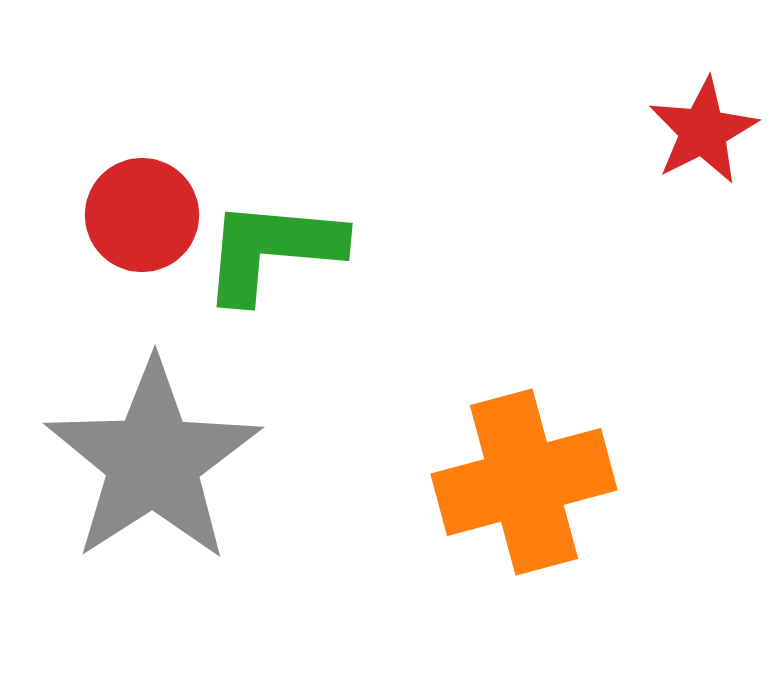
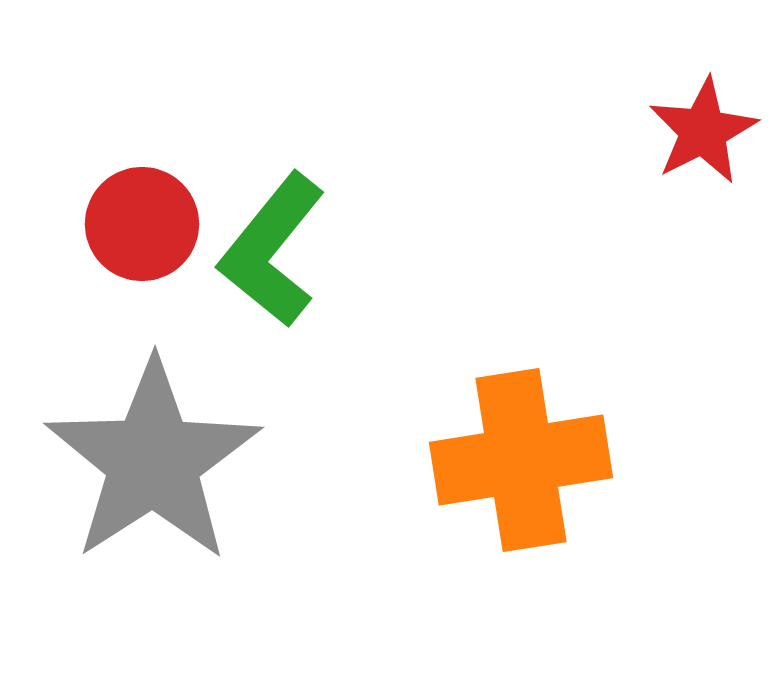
red circle: moved 9 px down
green L-shape: rotated 56 degrees counterclockwise
orange cross: moved 3 px left, 22 px up; rotated 6 degrees clockwise
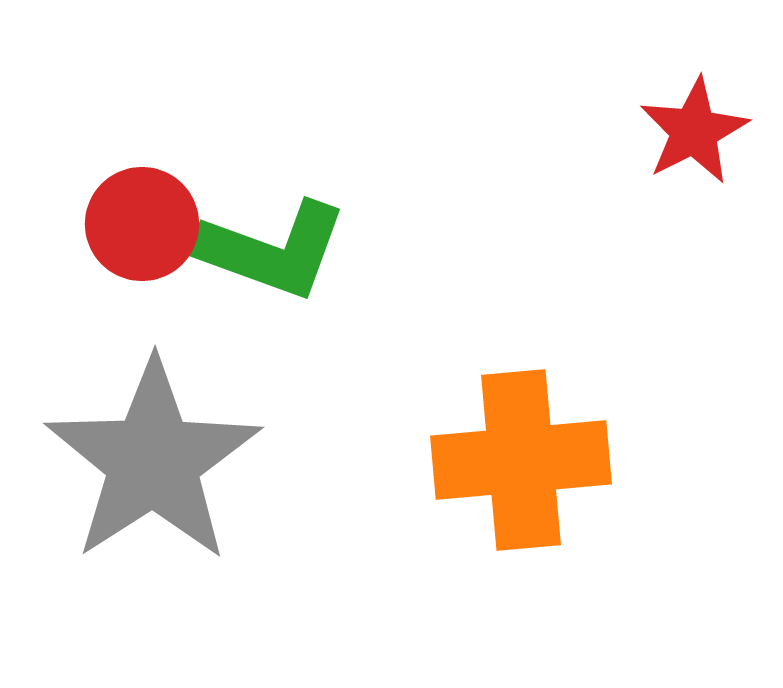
red star: moved 9 px left
green L-shape: rotated 109 degrees counterclockwise
orange cross: rotated 4 degrees clockwise
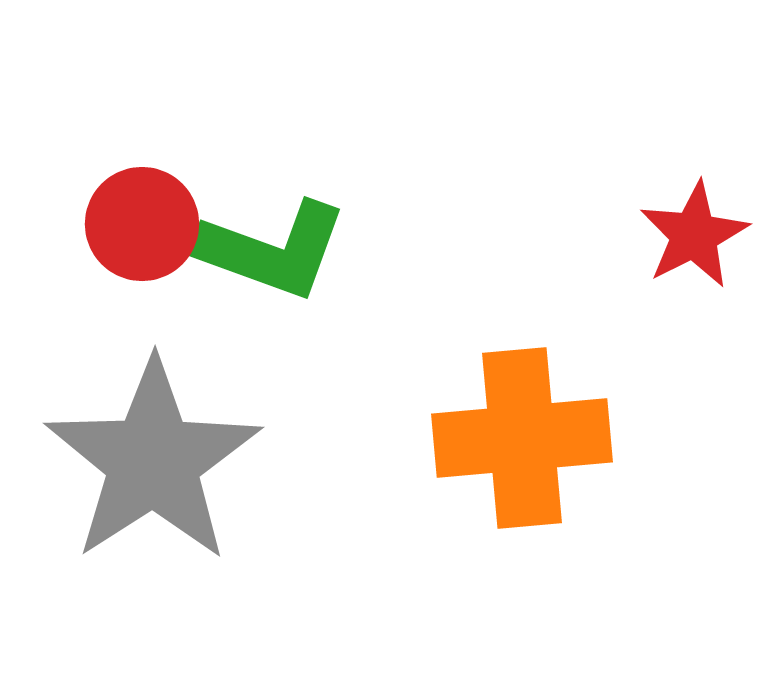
red star: moved 104 px down
orange cross: moved 1 px right, 22 px up
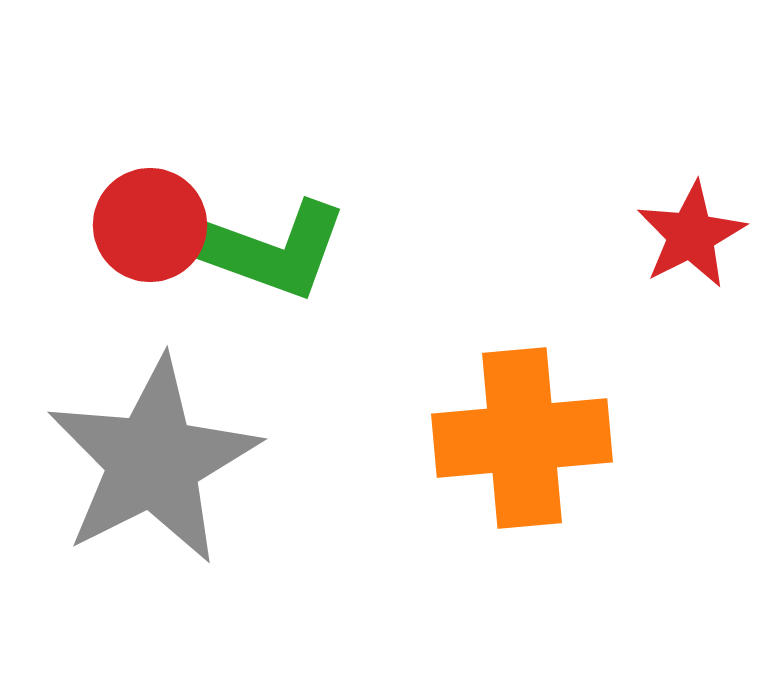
red circle: moved 8 px right, 1 px down
red star: moved 3 px left
gray star: rotated 6 degrees clockwise
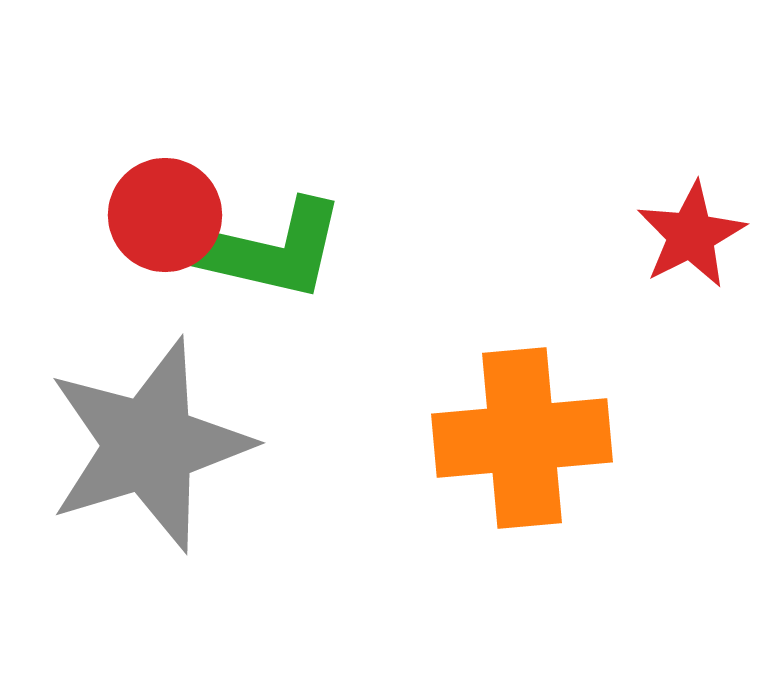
red circle: moved 15 px right, 10 px up
green L-shape: rotated 7 degrees counterclockwise
gray star: moved 4 px left, 16 px up; rotated 10 degrees clockwise
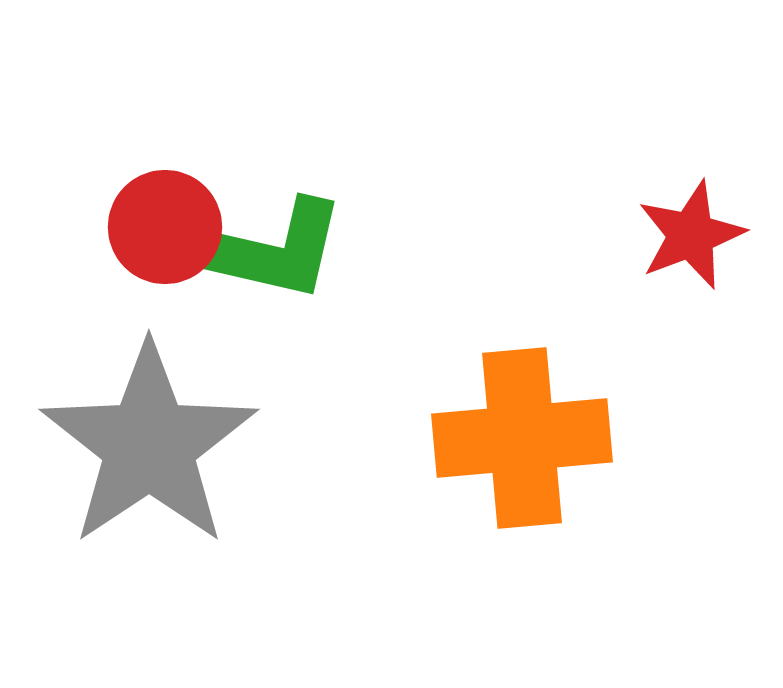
red circle: moved 12 px down
red star: rotated 6 degrees clockwise
gray star: rotated 17 degrees counterclockwise
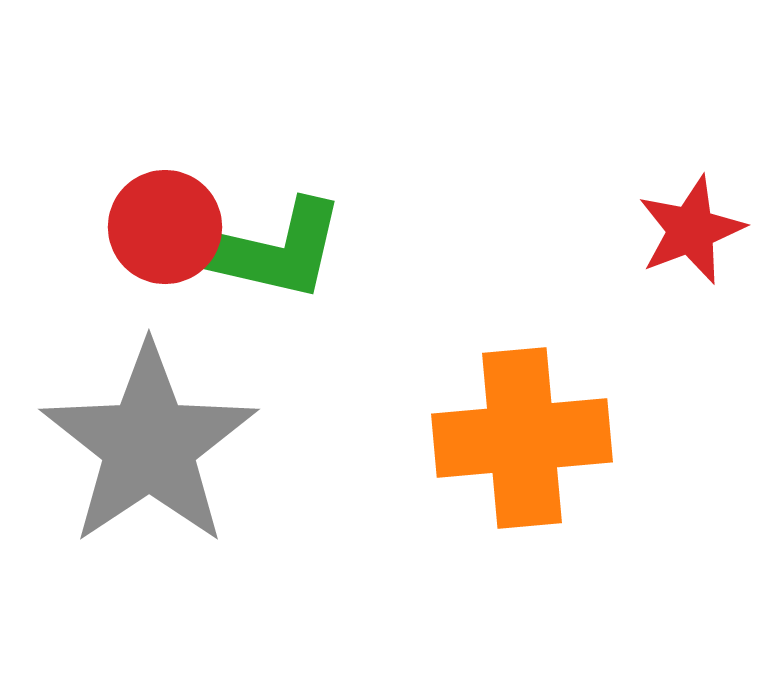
red star: moved 5 px up
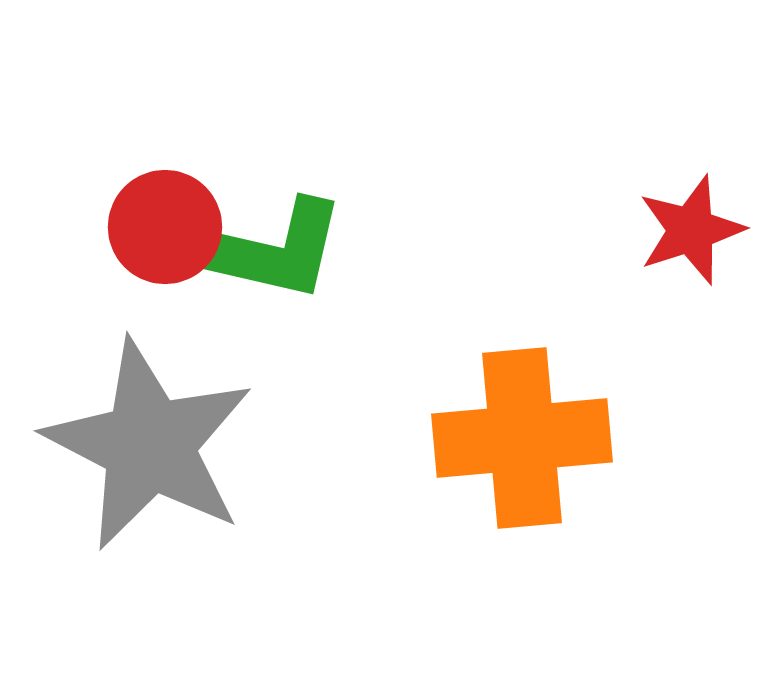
red star: rotated 3 degrees clockwise
gray star: rotated 11 degrees counterclockwise
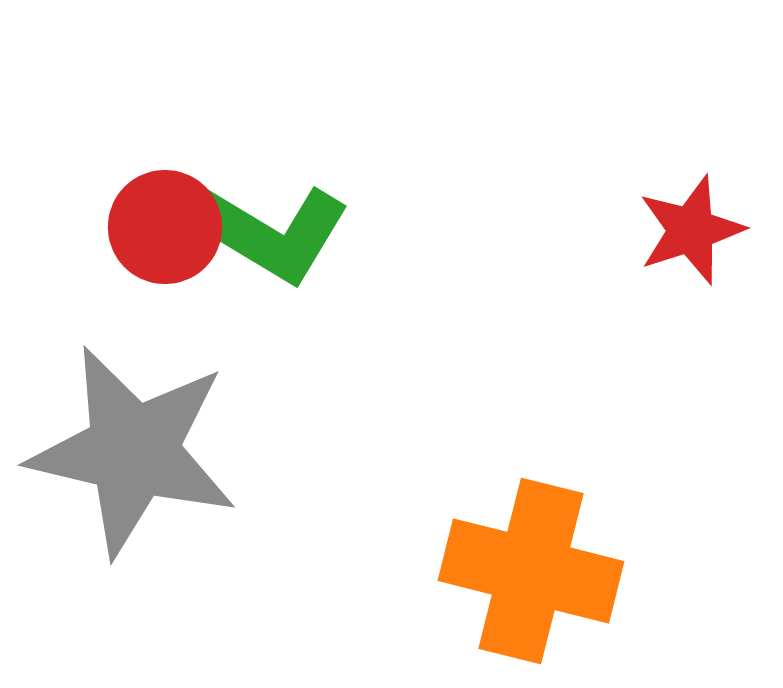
green L-shape: moved 17 px up; rotated 18 degrees clockwise
orange cross: moved 9 px right, 133 px down; rotated 19 degrees clockwise
gray star: moved 16 px left, 6 px down; rotated 14 degrees counterclockwise
